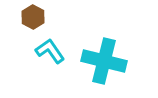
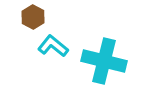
cyan L-shape: moved 3 px right, 5 px up; rotated 16 degrees counterclockwise
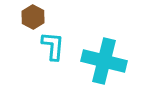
cyan L-shape: rotated 56 degrees clockwise
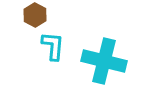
brown hexagon: moved 2 px right, 2 px up
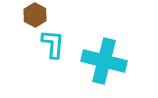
cyan L-shape: moved 2 px up
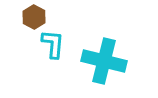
brown hexagon: moved 1 px left, 2 px down
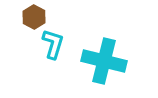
cyan L-shape: rotated 12 degrees clockwise
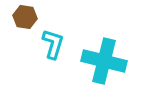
brown hexagon: moved 9 px left; rotated 20 degrees counterclockwise
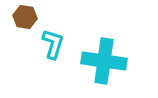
cyan cross: rotated 6 degrees counterclockwise
